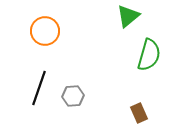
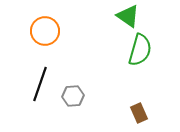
green triangle: rotated 45 degrees counterclockwise
green semicircle: moved 9 px left, 5 px up
black line: moved 1 px right, 4 px up
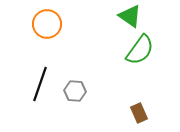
green triangle: moved 2 px right
orange circle: moved 2 px right, 7 px up
green semicircle: rotated 20 degrees clockwise
gray hexagon: moved 2 px right, 5 px up; rotated 10 degrees clockwise
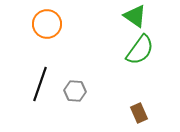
green triangle: moved 5 px right
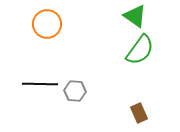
black line: rotated 72 degrees clockwise
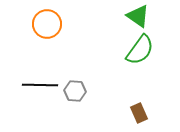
green triangle: moved 3 px right
black line: moved 1 px down
